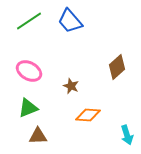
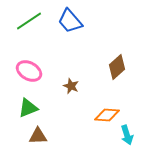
orange diamond: moved 19 px right
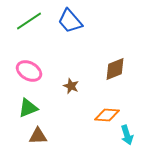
brown diamond: moved 2 px left, 2 px down; rotated 20 degrees clockwise
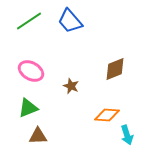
pink ellipse: moved 2 px right
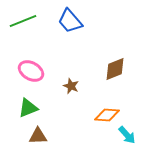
green line: moved 6 px left; rotated 12 degrees clockwise
cyan arrow: rotated 24 degrees counterclockwise
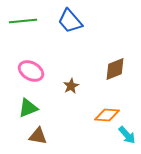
green line: rotated 16 degrees clockwise
brown star: rotated 21 degrees clockwise
brown triangle: rotated 12 degrees clockwise
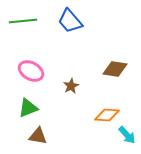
brown diamond: rotated 30 degrees clockwise
